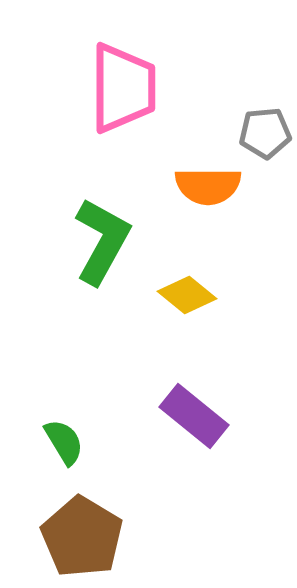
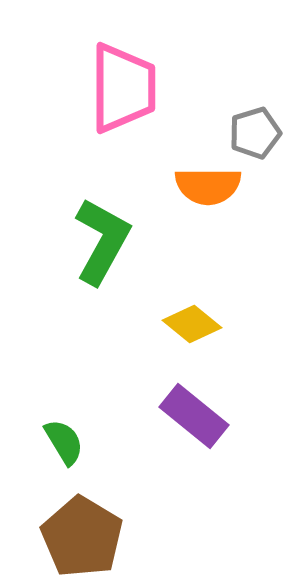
gray pentagon: moved 10 px left; rotated 12 degrees counterclockwise
yellow diamond: moved 5 px right, 29 px down
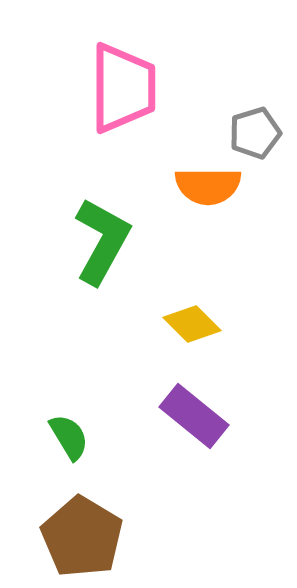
yellow diamond: rotated 6 degrees clockwise
green semicircle: moved 5 px right, 5 px up
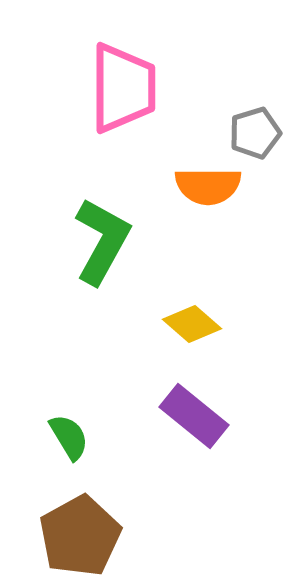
yellow diamond: rotated 4 degrees counterclockwise
brown pentagon: moved 2 px left, 1 px up; rotated 12 degrees clockwise
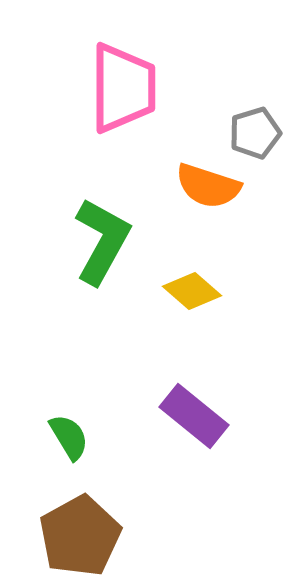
orange semicircle: rotated 18 degrees clockwise
yellow diamond: moved 33 px up
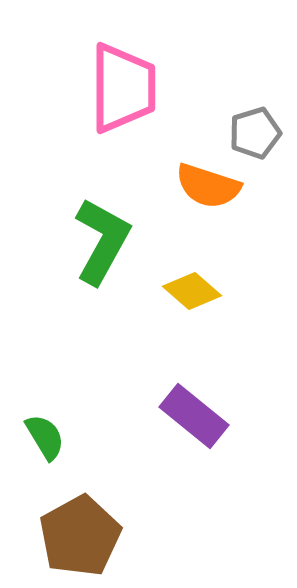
green semicircle: moved 24 px left
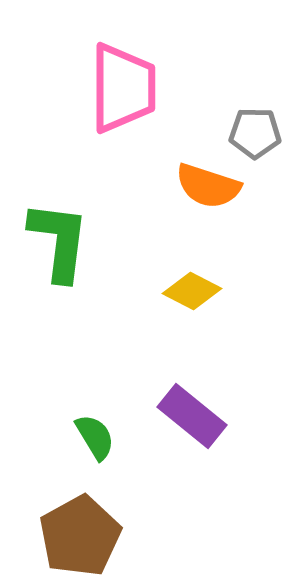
gray pentagon: rotated 18 degrees clockwise
green L-shape: moved 43 px left; rotated 22 degrees counterclockwise
yellow diamond: rotated 14 degrees counterclockwise
purple rectangle: moved 2 px left
green semicircle: moved 50 px right
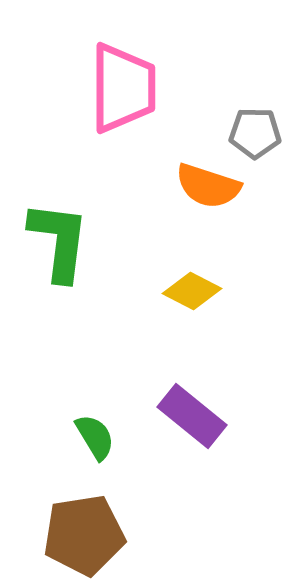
brown pentagon: moved 4 px right, 1 px up; rotated 20 degrees clockwise
